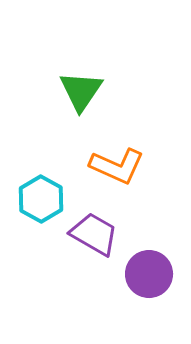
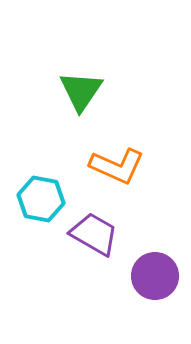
cyan hexagon: rotated 18 degrees counterclockwise
purple circle: moved 6 px right, 2 px down
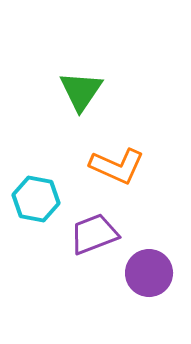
cyan hexagon: moved 5 px left
purple trapezoid: rotated 51 degrees counterclockwise
purple circle: moved 6 px left, 3 px up
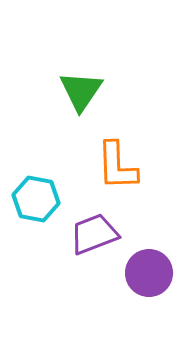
orange L-shape: rotated 64 degrees clockwise
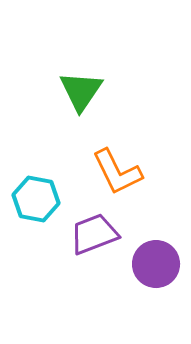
orange L-shape: moved 6 px down; rotated 24 degrees counterclockwise
purple circle: moved 7 px right, 9 px up
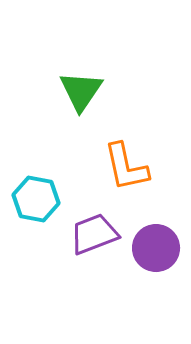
orange L-shape: moved 9 px right, 5 px up; rotated 14 degrees clockwise
purple circle: moved 16 px up
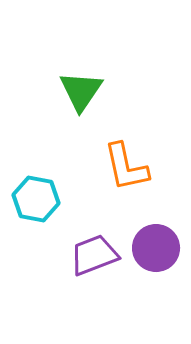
purple trapezoid: moved 21 px down
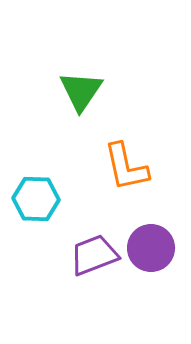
cyan hexagon: rotated 9 degrees counterclockwise
purple circle: moved 5 px left
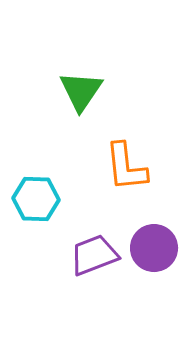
orange L-shape: rotated 6 degrees clockwise
purple circle: moved 3 px right
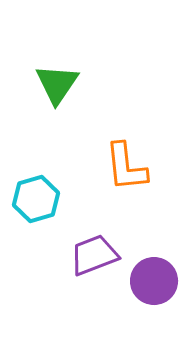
green triangle: moved 24 px left, 7 px up
cyan hexagon: rotated 18 degrees counterclockwise
purple circle: moved 33 px down
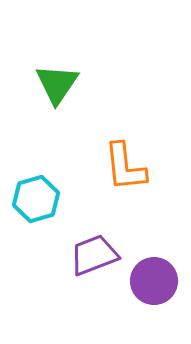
orange L-shape: moved 1 px left
